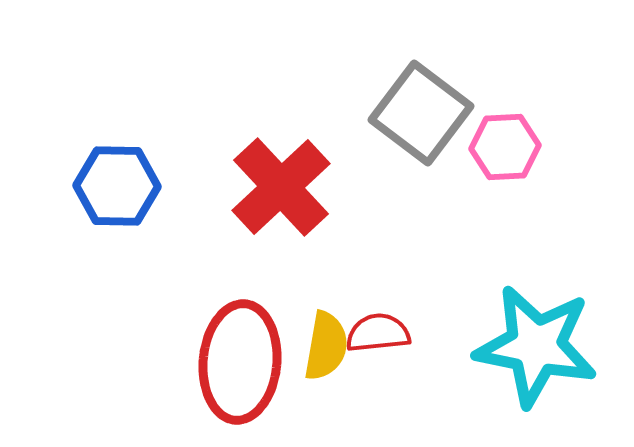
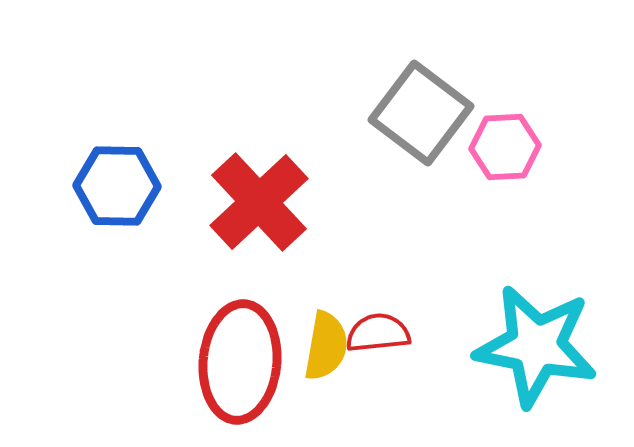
red cross: moved 22 px left, 15 px down
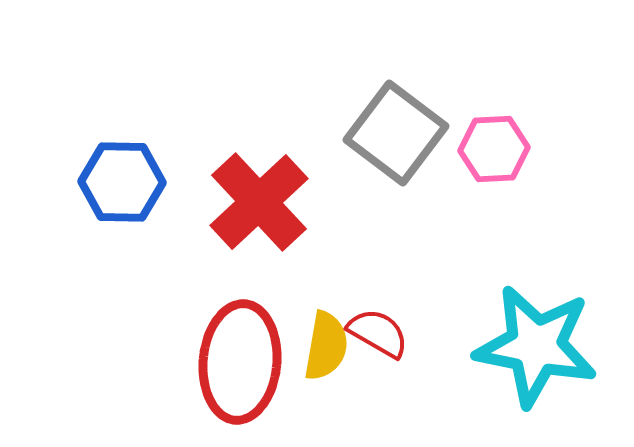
gray square: moved 25 px left, 20 px down
pink hexagon: moved 11 px left, 2 px down
blue hexagon: moved 5 px right, 4 px up
red semicircle: rotated 36 degrees clockwise
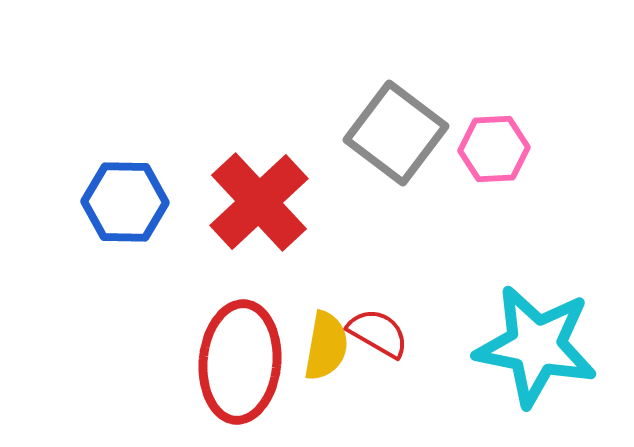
blue hexagon: moved 3 px right, 20 px down
